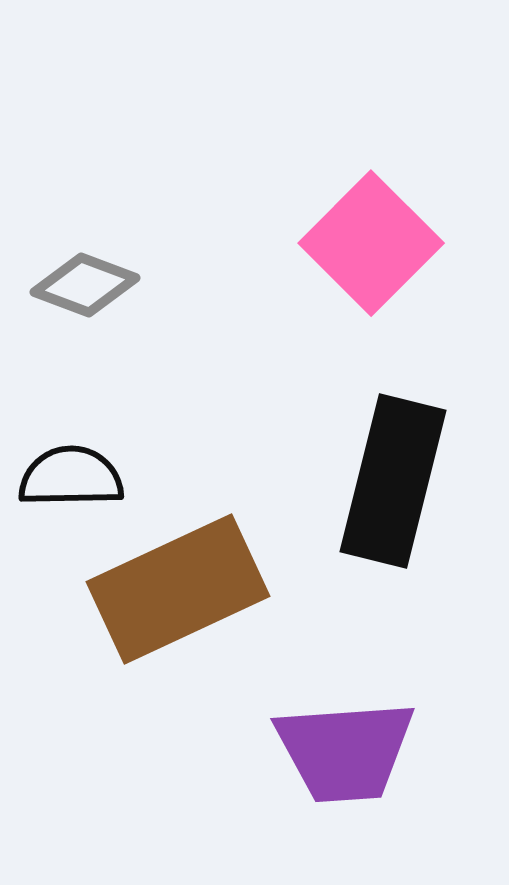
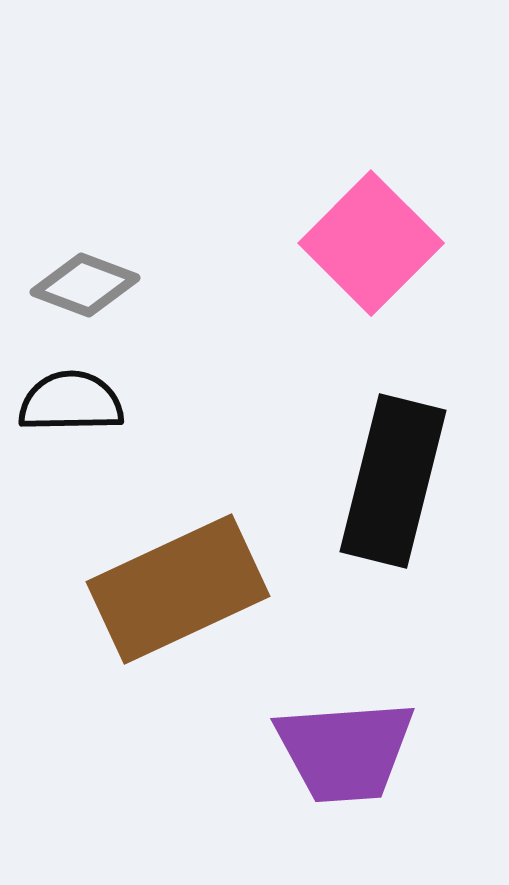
black semicircle: moved 75 px up
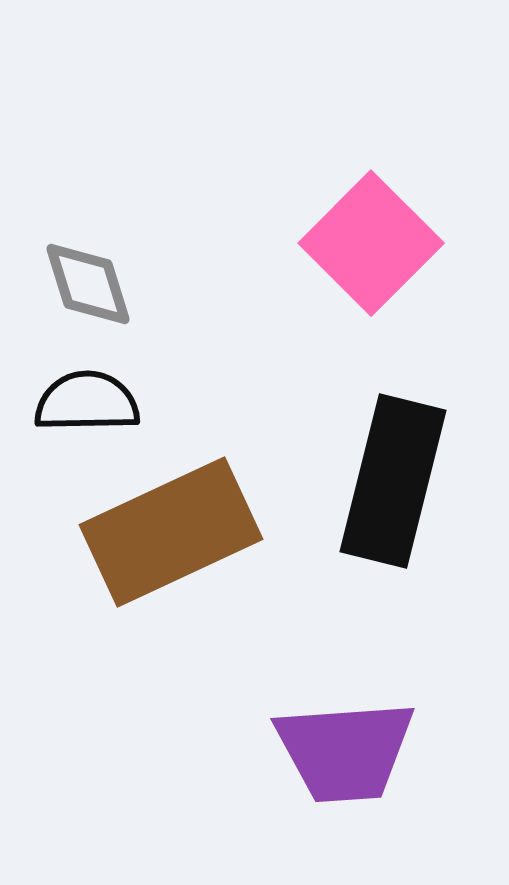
gray diamond: moved 3 px right, 1 px up; rotated 52 degrees clockwise
black semicircle: moved 16 px right
brown rectangle: moved 7 px left, 57 px up
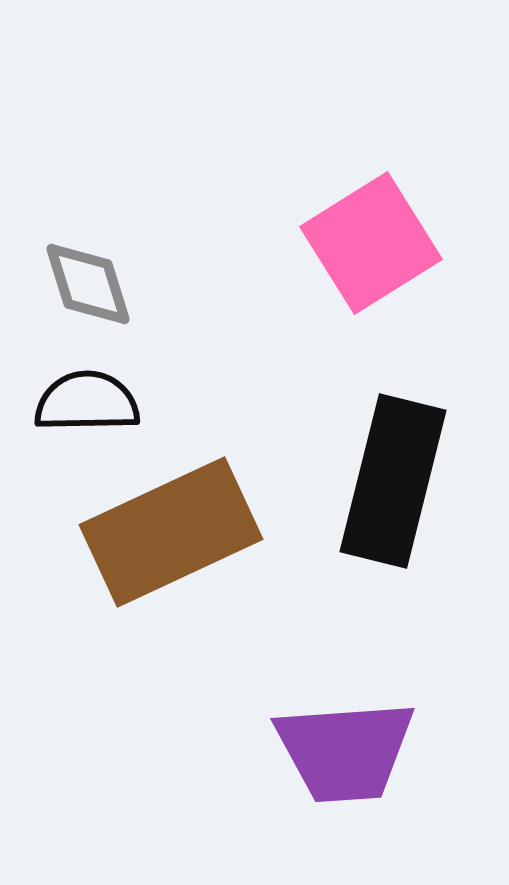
pink square: rotated 13 degrees clockwise
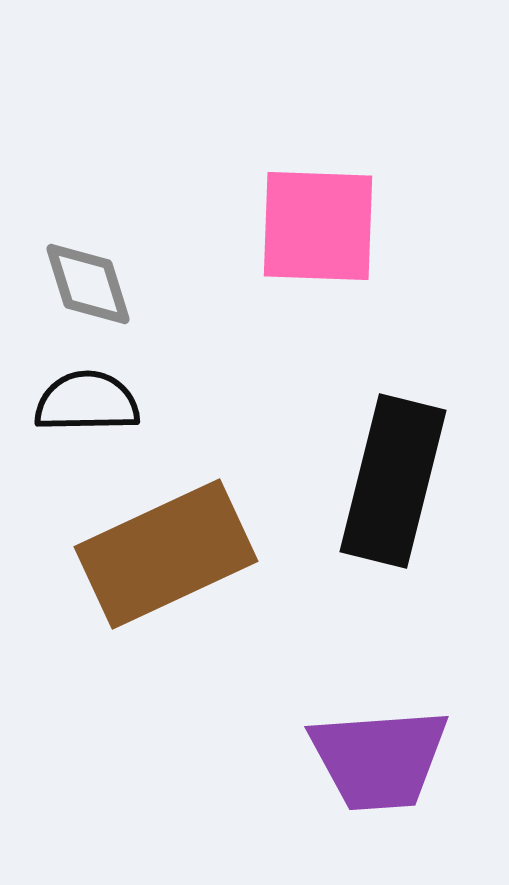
pink square: moved 53 px left, 17 px up; rotated 34 degrees clockwise
brown rectangle: moved 5 px left, 22 px down
purple trapezoid: moved 34 px right, 8 px down
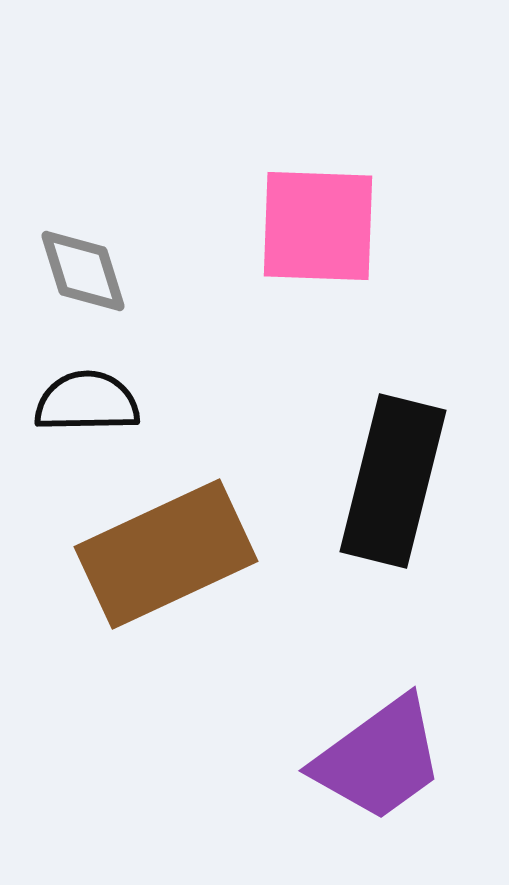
gray diamond: moved 5 px left, 13 px up
purple trapezoid: rotated 32 degrees counterclockwise
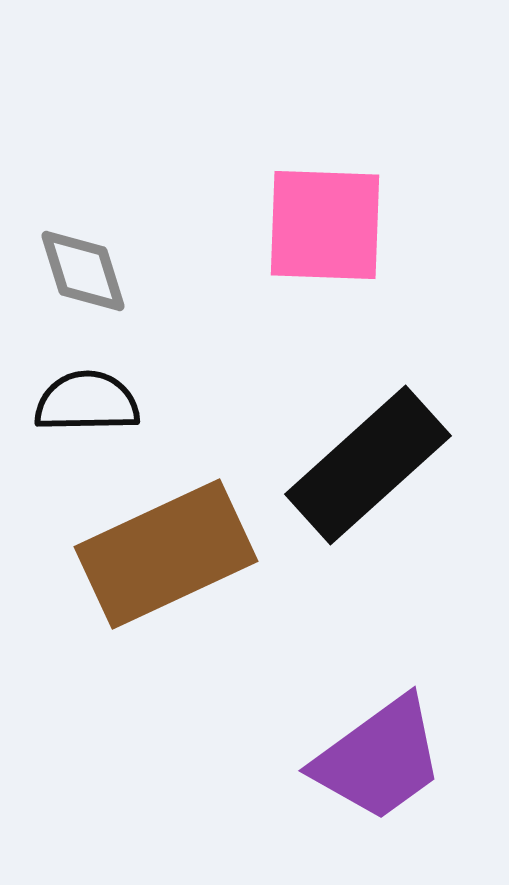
pink square: moved 7 px right, 1 px up
black rectangle: moved 25 px left, 16 px up; rotated 34 degrees clockwise
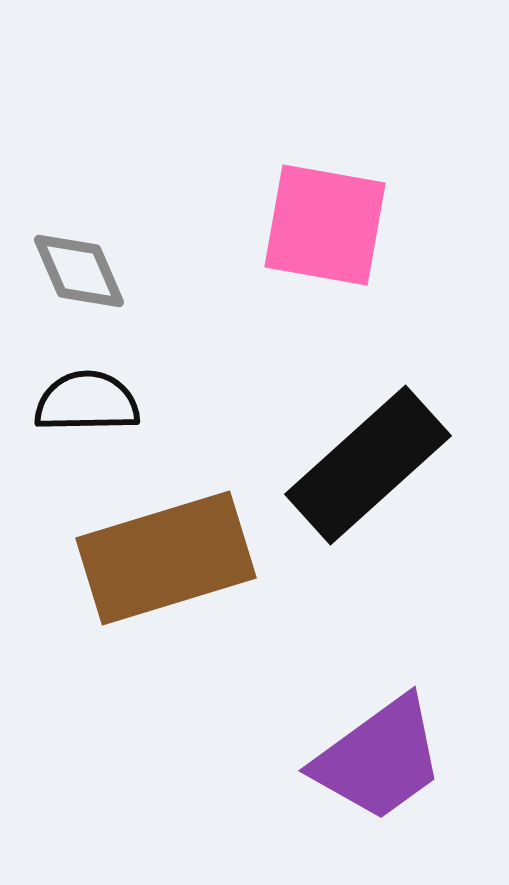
pink square: rotated 8 degrees clockwise
gray diamond: moved 4 px left; rotated 6 degrees counterclockwise
brown rectangle: moved 4 px down; rotated 8 degrees clockwise
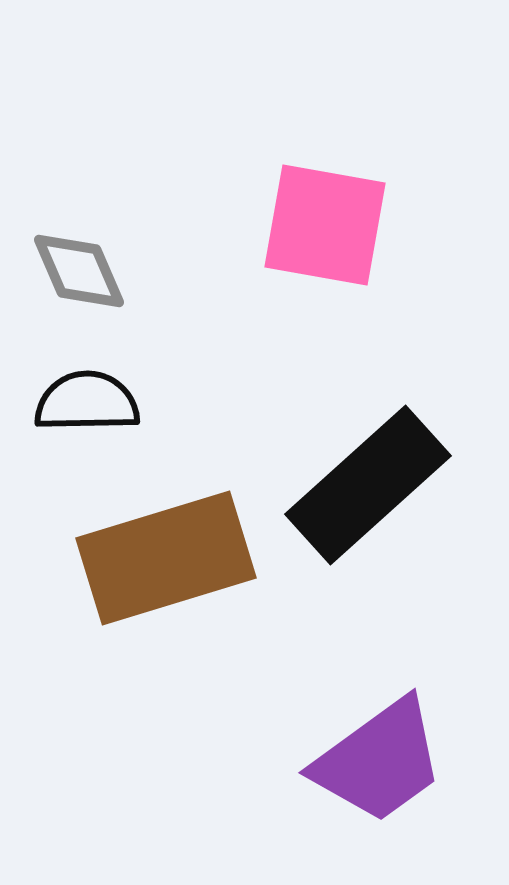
black rectangle: moved 20 px down
purple trapezoid: moved 2 px down
